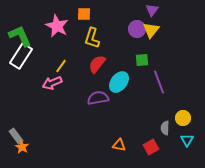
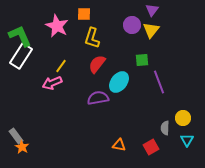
purple circle: moved 5 px left, 4 px up
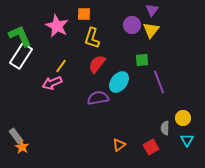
orange triangle: rotated 48 degrees counterclockwise
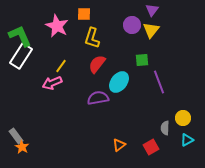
cyan triangle: rotated 32 degrees clockwise
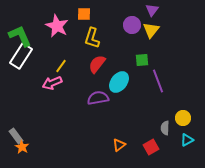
purple line: moved 1 px left, 1 px up
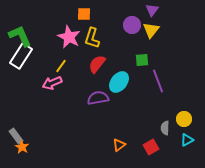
pink star: moved 12 px right, 11 px down
yellow circle: moved 1 px right, 1 px down
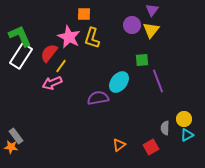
red semicircle: moved 48 px left, 11 px up
cyan triangle: moved 5 px up
orange star: moved 11 px left; rotated 24 degrees counterclockwise
